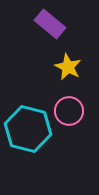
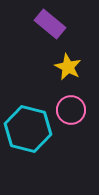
pink circle: moved 2 px right, 1 px up
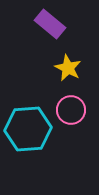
yellow star: moved 1 px down
cyan hexagon: rotated 18 degrees counterclockwise
